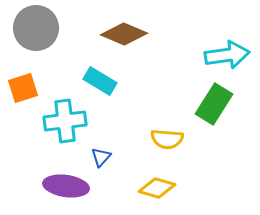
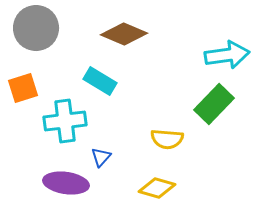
green rectangle: rotated 12 degrees clockwise
purple ellipse: moved 3 px up
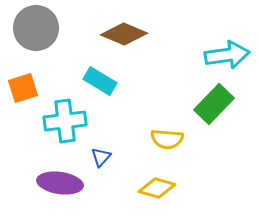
purple ellipse: moved 6 px left
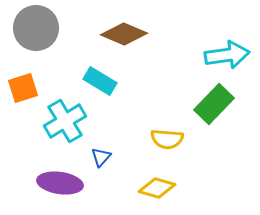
cyan cross: rotated 24 degrees counterclockwise
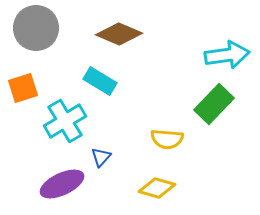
brown diamond: moved 5 px left
purple ellipse: moved 2 px right, 1 px down; rotated 33 degrees counterclockwise
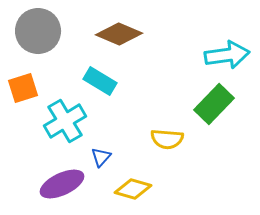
gray circle: moved 2 px right, 3 px down
yellow diamond: moved 24 px left, 1 px down
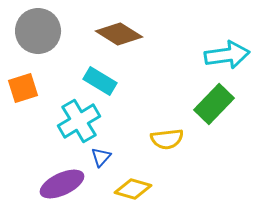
brown diamond: rotated 9 degrees clockwise
cyan cross: moved 14 px right
yellow semicircle: rotated 12 degrees counterclockwise
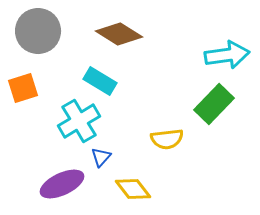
yellow diamond: rotated 36 degrees clockwise
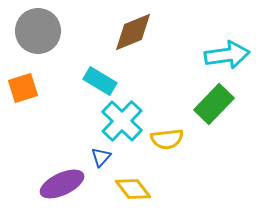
brown diamond: moved 14 px right, 2 px up; rotated 54 degrees counterclockwise
cyan cross: moved 43 px right; rotated 15 degrees counterclockwise
